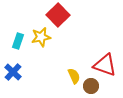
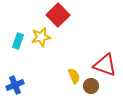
blue cross: moved 2 px right, 13 px down; rotated 24 degrees clockwise
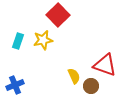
yellow star: moved 2 px right, 3 px down
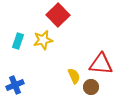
red triangle: moved 4 px left, 1 px up; rotated 15 degrees counterclockwise
brown circle: moved 1 px down
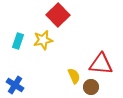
blue cross: rotated 36 degrees counterclockwise
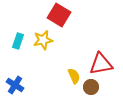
red square: moved 1 px right; rotated 15 degrees counterclockwise
red triangle: rotated 15 degrees counterclockwise
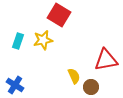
red triangle: moved 5 px right, 4 px up
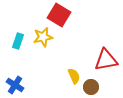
yellow star: moved 3 px up
